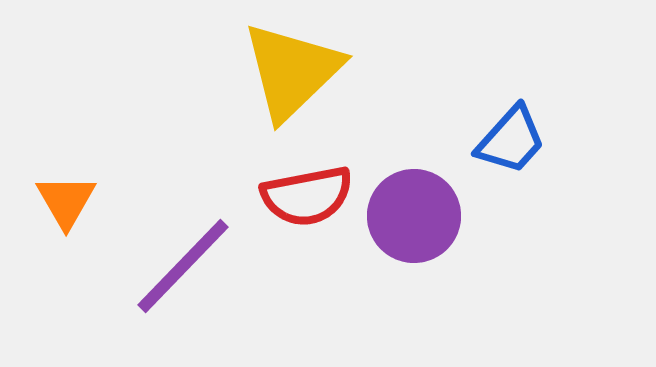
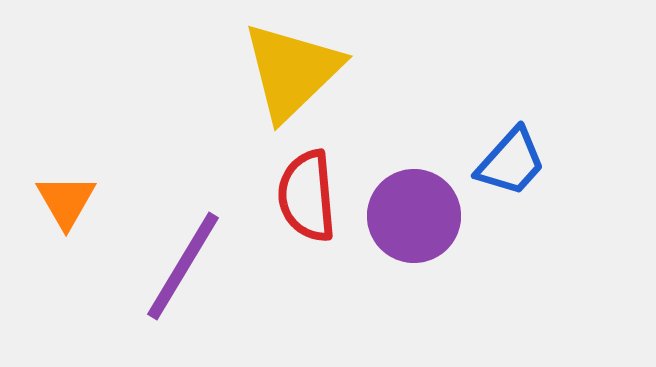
blue trapezoid: moved 22 px down
red semicircle: rotated 96 degrees clockwise
purple line: rotated 13 degrees counterclockwise
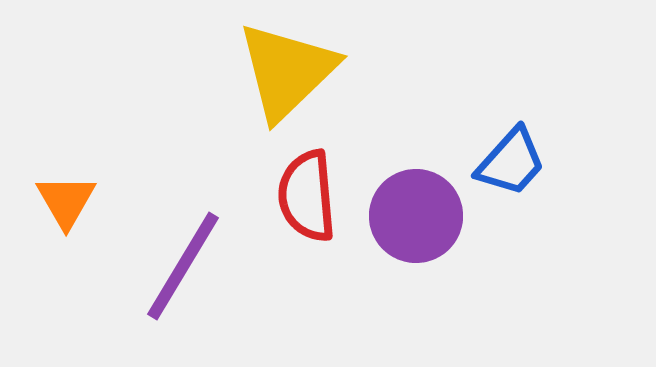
yellow triangle: moved 5 px left
purple circle: moved 2 px right
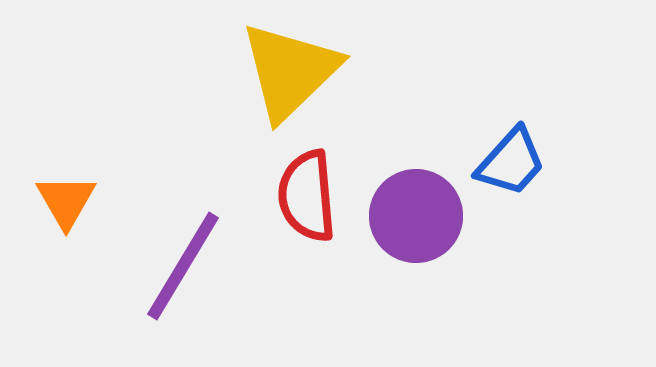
yellow triangle: moved 3 px right
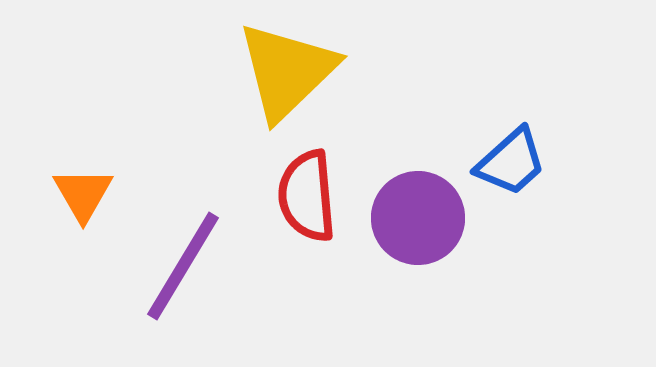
yellow triangle: moved 3 px left
blue trapezoid: rotated 6 degrees clockwise
orange triangle: moved 17 px right, 7 px up
purple circle: moved 2 px right, 2 px down
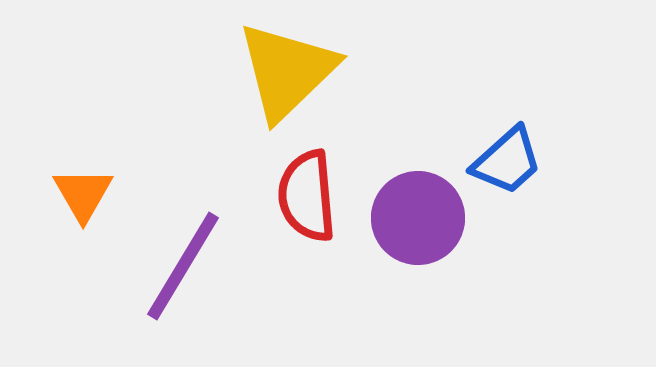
blue trapezoid: moved 4 px left, 1 px up
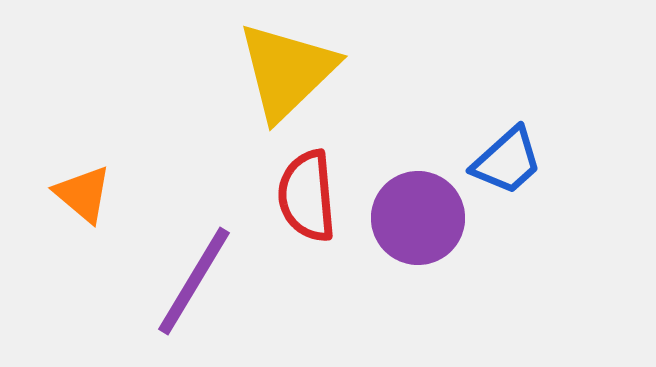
orange triangle: rotated 20 degrees counterclockwise
purple line: moved 11 px right, 15 px down
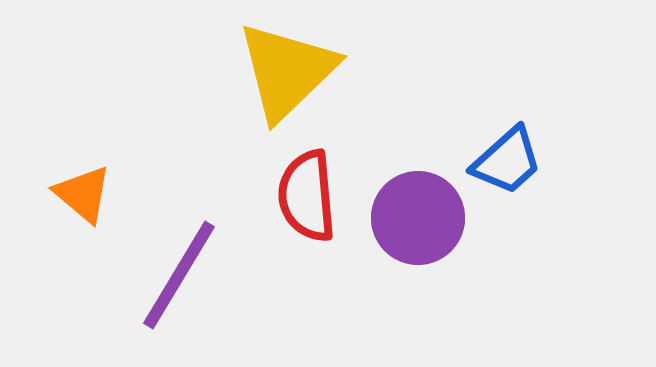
purple line: moved 15 px left, 6 px up
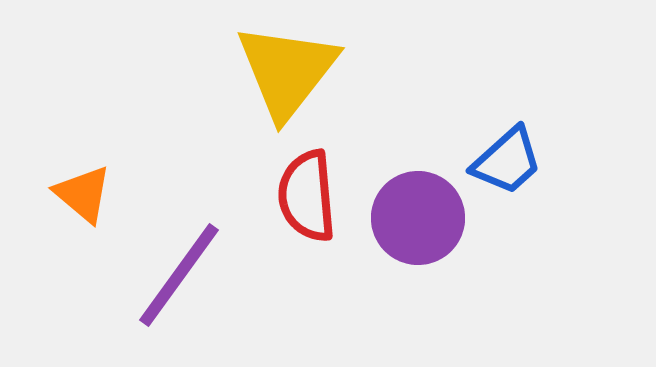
yellow triangle: rotated 8 degrees counterclockwise
purple line: rotated 5 degrees clockwise
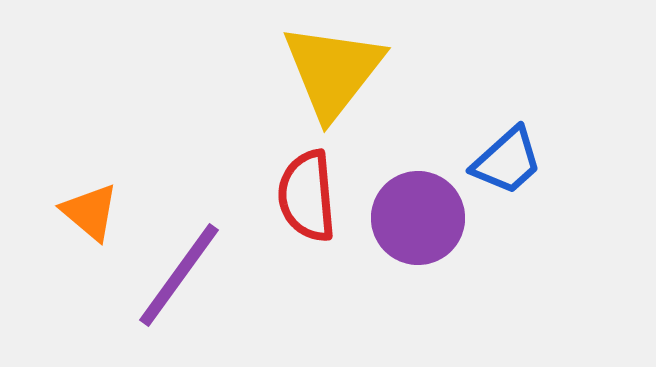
yellow triangle: moved 46 px right
orange triangle: moved 7 px right, 18 px down
